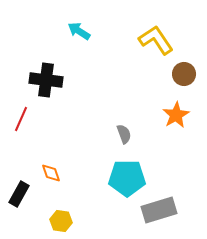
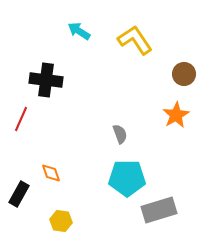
yellow L-shape: moved 21 px left
gray semicircle: moved 4 px left
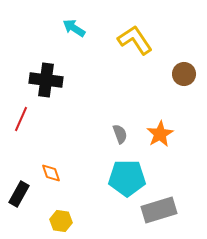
cyan arrow: moved 5 px left, 3 px up
orange star: moved 16 px left, 19 px down
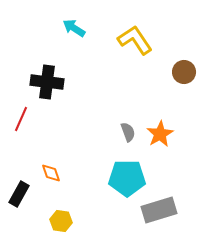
brown circle: moved 2 px up
black cross: moved 1 px right, 2 px down
gray semicircle: moved 8 px right, 2 px up
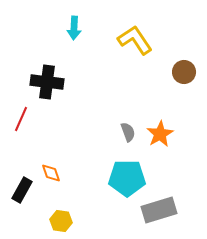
cyan arrow: rotated 120 degrees counterclockwise
black rectangle: moved 3 px right, 4 px up
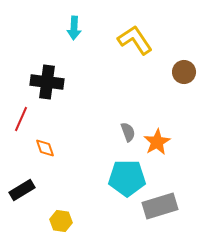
orange star: moved 3 px left, 8 px down
orange diamond: moved 6 px left, 25 px up
black rectangle: rotated 30 degrees clockwise
gray rectangle: moved 1 px right, 4 px up
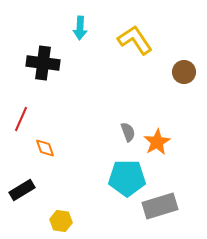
cyan arrow: moved 6 px right
black cross: moved 4 px left, 19 px up
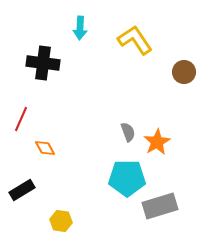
orange diamond: rotated 10 degrees counterclockwise
